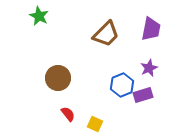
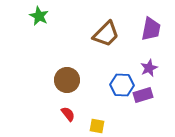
brown circle: moved 9 px right, 2 px down
blue hexagon: rotated 25 degrees clockwise
yellow square: moved 2 px right, 2 px down; rotated 14 degrees counterclockwise
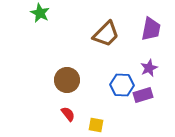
green star: moved 1 px right, 3 px up
yellow square: moved 1 px left, 1 px up
